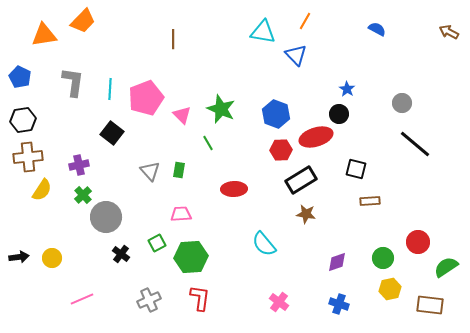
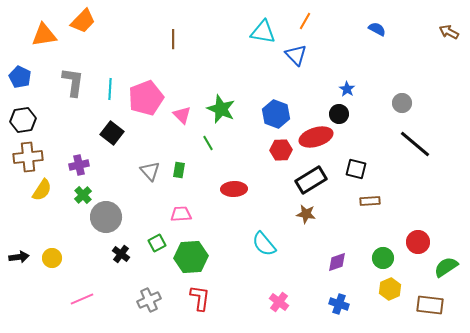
black rectangle at (301, 180): moved 10 px right
yellow hexagon at (390, 289): rotated 10 degrees counterclockwise
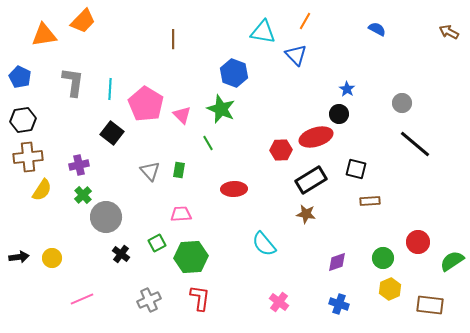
pink pentagon at (146, 98): moved 6 px down; rotated 20 degrees counterclockwise
blue hexagon at (276, 114): moved 42 px left, 41 px up
green semicircle at (446, 267): moved 6 px right, 6 px up
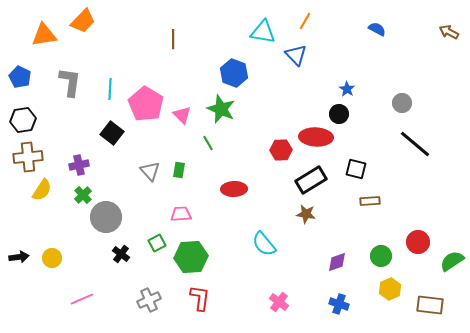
gray L-shape at (73, 82): moved 3 px left
red ellipse at (316, 137): rotated 20 degrees clockwise
green circle at (383, 258): moved 2 px left, 2 px up
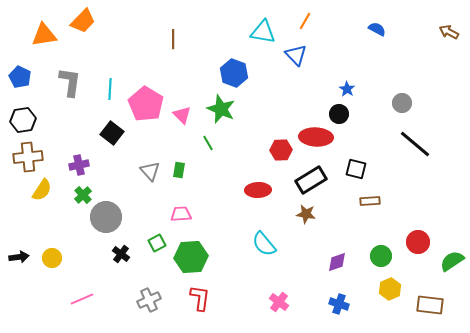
red ellipse at (234, 189): moved 24 px right, 1 px down
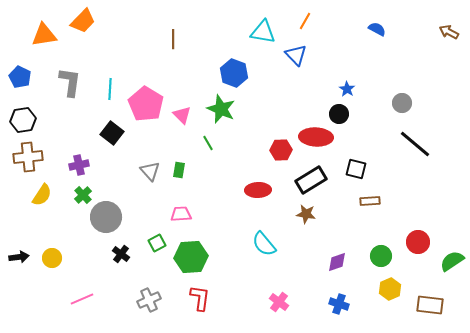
yellow semicircle at (42, 190): moved 5 px down
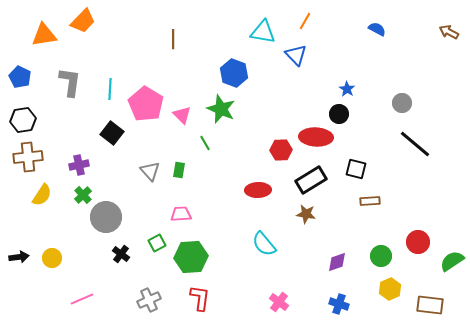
green line at (208, 143): moved 3 px left
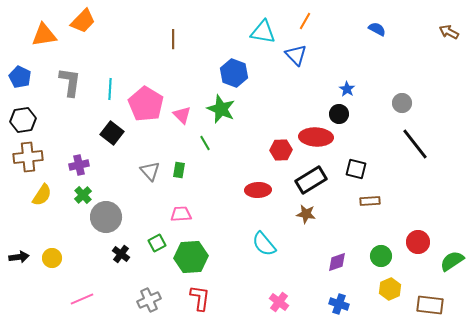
black line at (415, 144): rotated 12 degrees clockwise
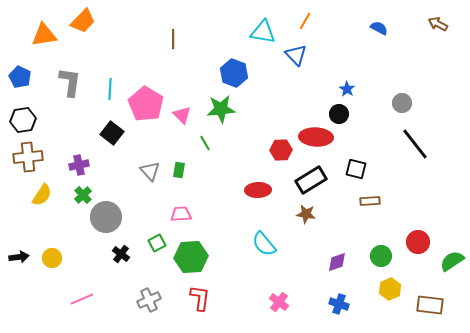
blue semicircle at (377, 29): moved 2 px right, 1 px up
brown arrow at (449, 32): moved 11 px left, 8 px up
green star at (221, 109): rotated 28 degrees counterclockwise
